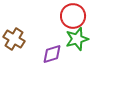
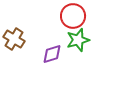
green star: moved 1 px right, 1 px down
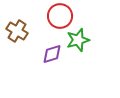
red circle: moved 13 px left
brown cross: moved 3 px right, 8 px up
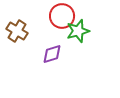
red circle: moved 2 px right
green star: moved 9 px up
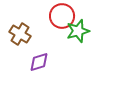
brown cross: moved 3 px right, 3 px down
purple diamond: moved 13 px left, 8 px down
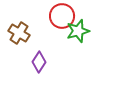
brown cross: moved 1 px left, 1 px up
purple diamond: rotated 40 degrees counterclockwise
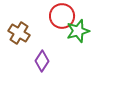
purple diamond: moved 3 px right, 1 px up
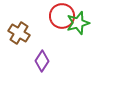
green star: moved 8 px up
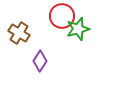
green star: moved 6 px down
purple diamond: moved 2 px left
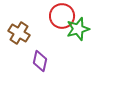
purple diamond: rotated 20 degrees counterclockwise
